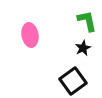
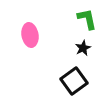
green L-shape: moved 2 px up
black square: moved 1 px right
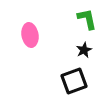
black star: moved 1 px right, 2 px down
black square: rotated 16 degrees clockwise
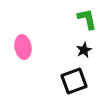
pink ellipse: moved 7 px left, 12 px down
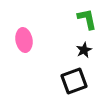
pink ellipse: moved 1 px right, 7 px up
